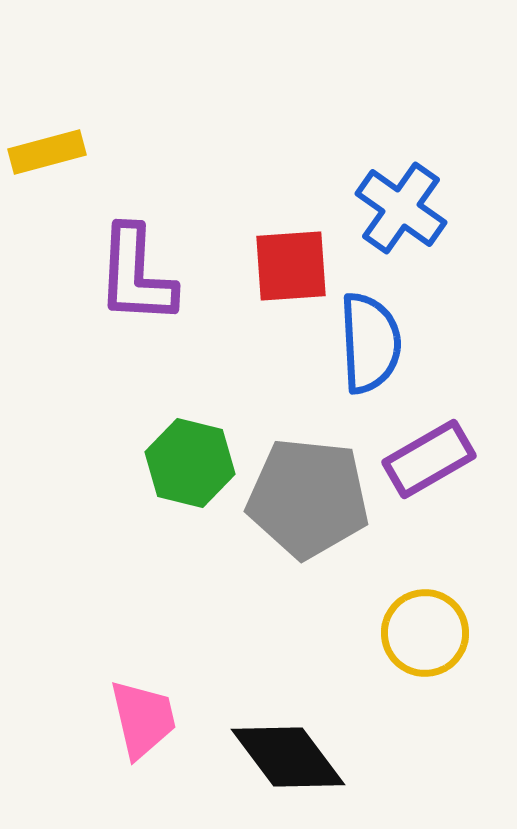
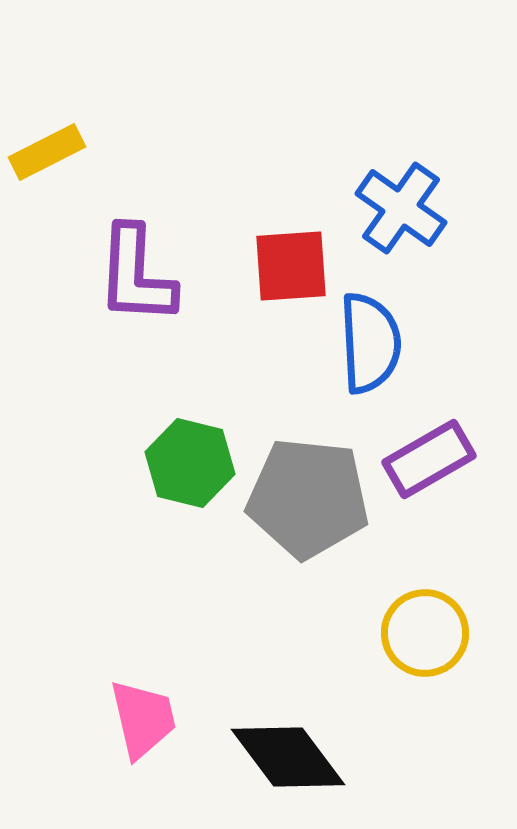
yellow rectangle: rotated 12 degrees counterclockwise
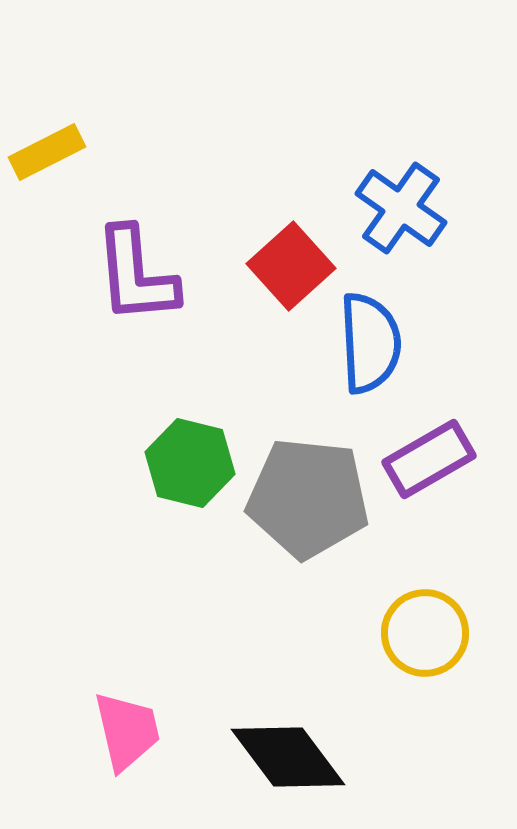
red square: rotated 38 degrees counterclockwise
purple L-shape: rotated 8 degrees counterclockwise
pink trapezoid: moved 16 px left, 12 px down
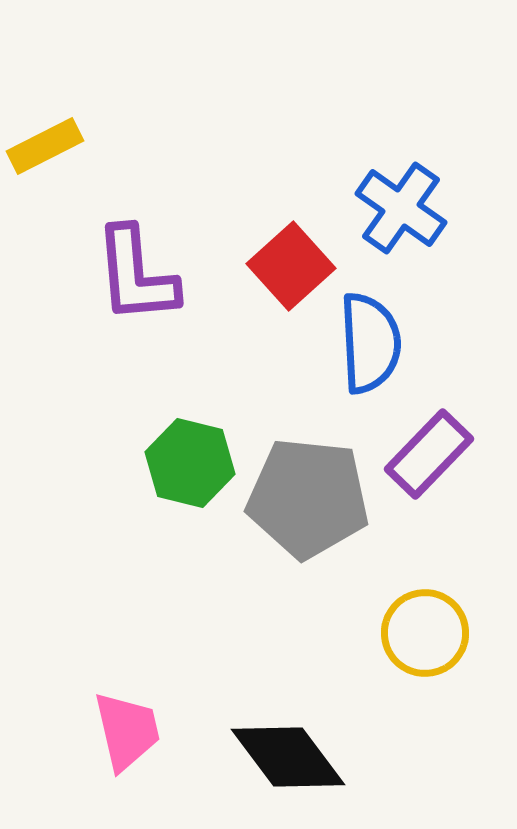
yellow rectangle: moved 2 px left, 6 px up
purple rectangle: moved 5 px up; rotated 16 degrees counterclockwise
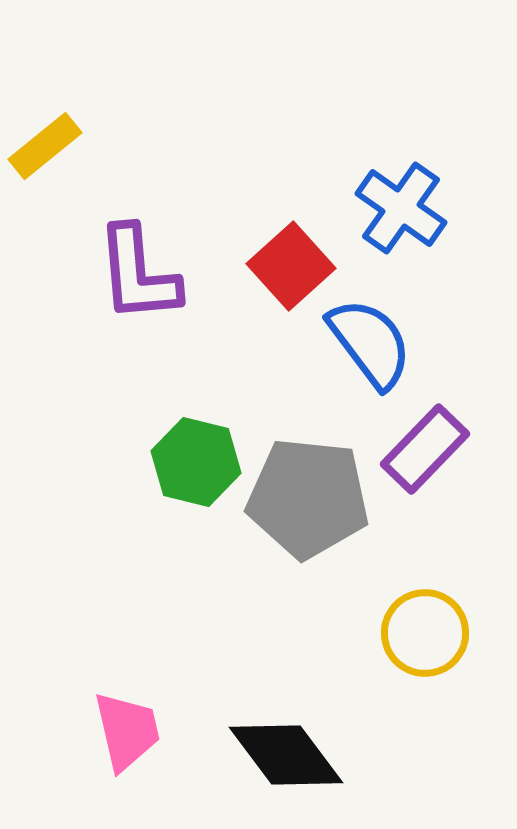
yellow rectangle: rotated 12 degrees counterclockwise
purple L-shape: moved 2 px right, 1 px up
blue semicircle: rotated 34 degrees counterclockwise
purple rectangle: moved 4 px left, 5 px up
green hexagon: moved 6 px right, 1 px up
black diamond: moved 2 px left, 2 px up
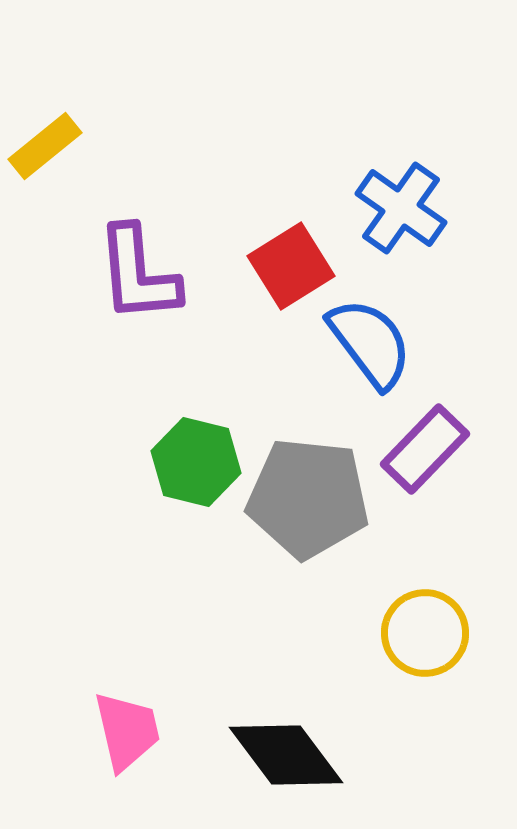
red square: rotated 10 degrees clockwise
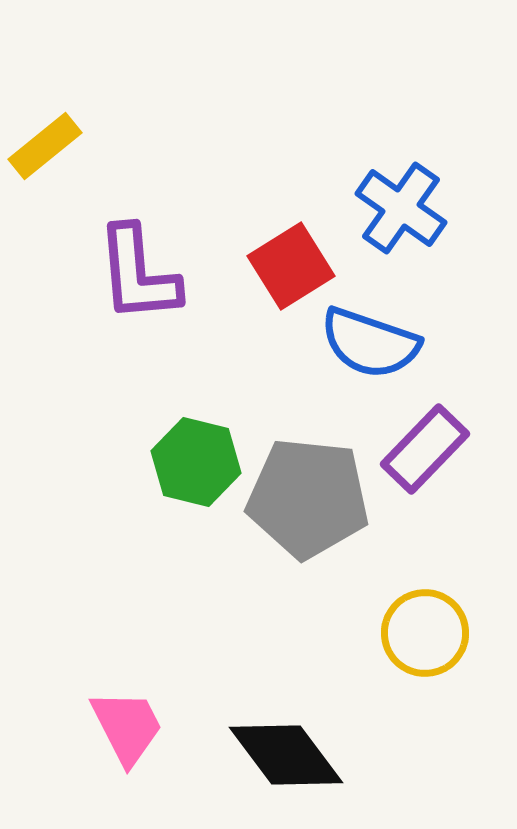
blue semicircle: rotated 146 degrees clockwise
pink trapezoid: moved 4 px up; rotated 14 degrees counterclockwise
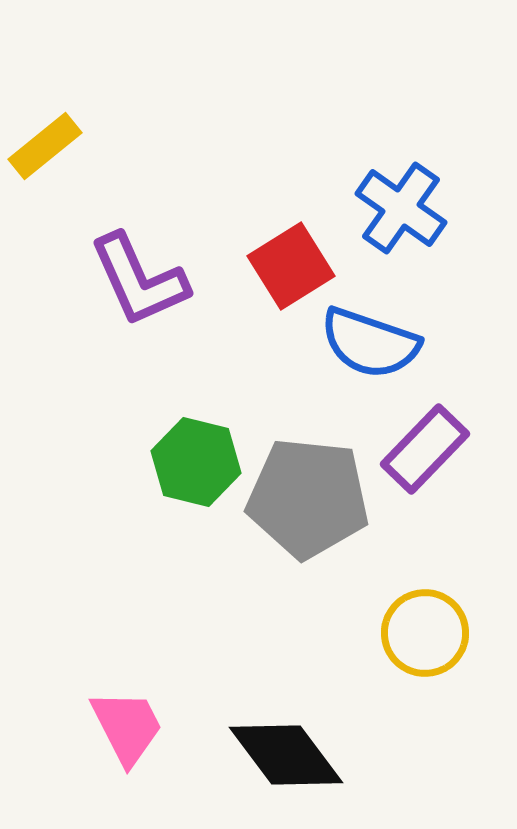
purple L-shape: moved 1 px right, 6 px down; rotated 19 degrees counterclockwise
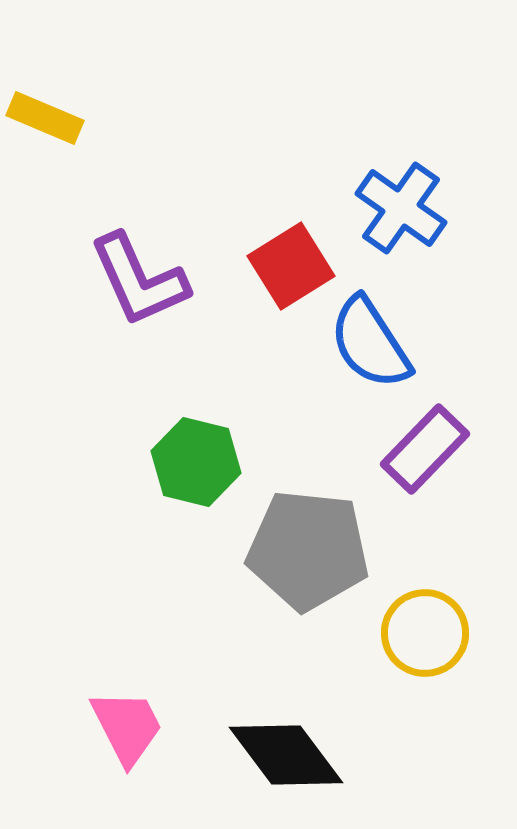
yellow rectangle: moved 28 px up; rotated 62 degrees clockwise
blue semicircle: rotated 38 degrees clockwise
gray pentagon: moved 52 px down
